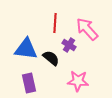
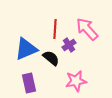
red line: moved 6 px down
purple cross: rotated 24 degrees clockwise
blue triangle: rotated 30 degrees counterclockwise
pink star: moved 2 px left; rotated 15 degrees counterclockwise
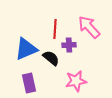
pink arrow: moved 2 px right, 2 px up
purple cross: rotated 32 degrees clockwise
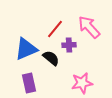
red line: rotated 36 degrees clockwise
pink star: moved 6 px right, 2 px down
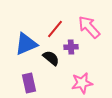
purple cross: moved 2 px right, 2 px down
blue triangle: moved 5 px up
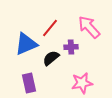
red line: moved 5 px left, 1 px up
black semicircle: rotated 78 degrees counterclockwise
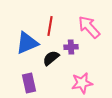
red line: moved 2 px up; rotated 30 degrees counterclockwise
blue triangle: moved 1 px right, 1 px up
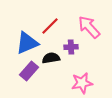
red line: rotated 36 degrees clockwise
black semicircle: rotated 30 degrees clockwise
purple rectangle: moved 12 px up; rotated 54 degrees clockwise
